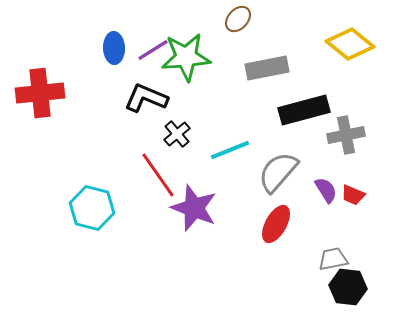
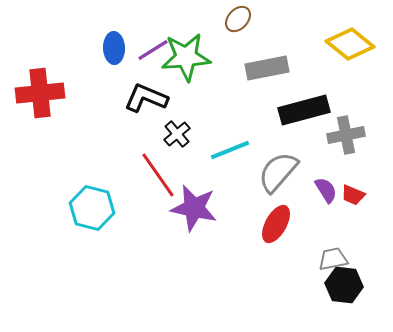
purple star: rotated 9 degrees counterclockwise
black hexagon: moved 4 px left, 2 px up
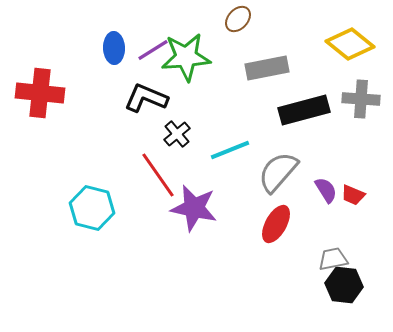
red cross: rotated 12 degrees clockwise
gray cross: moved 15 px right, 36 px up; rotated 15 degrees clockwise
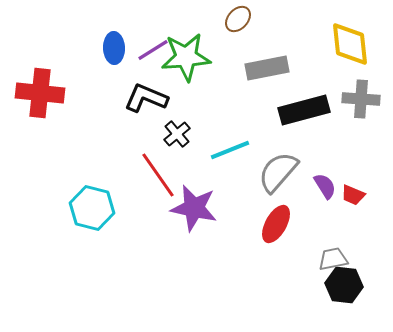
yellow diamond: rotated 45 degrees clockwise
purple semicircle: moved 1 px left, 4 px up
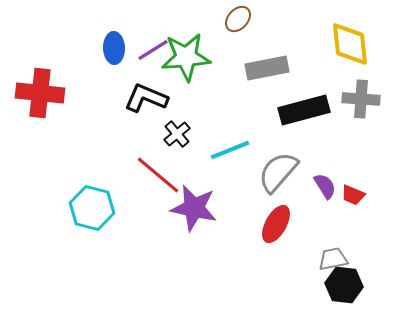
red line: rotated 15 degrees counterclockwise
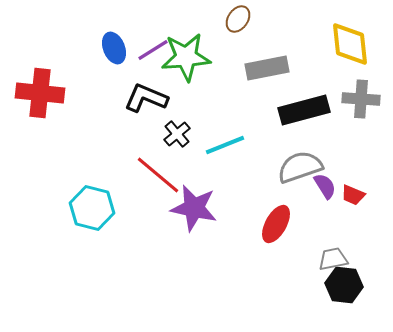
brown ellipse: rotated 8 degrees counterclockwise
blue ellipse: rotated 20 degrees counterclockwise
cyan line: moved 5 px left, 5 px up
gray semicircle: moved 22 px right, 5 px up; rotated 30 degrees clockwise
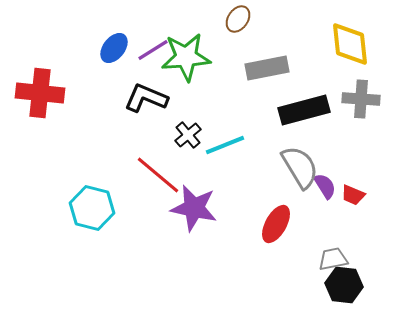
blue ellipse: rotated 60 degrees clockwise
black cross: moved 11 px right, 1 px down
gray semicircle: rotated 78 degrees clockwise
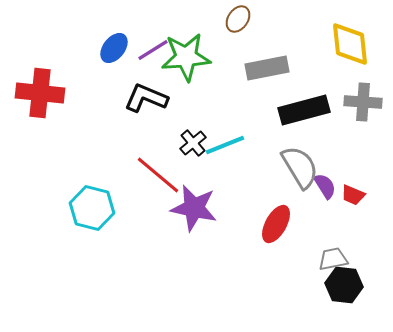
gray cross: moved 2 px right, 3 px down
black cross: moved 5 px right, 8 px down
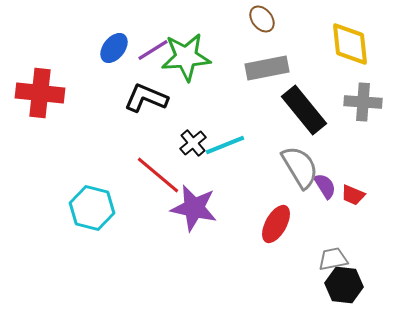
brown ellipse: moved 24 px right; rotated 72 degrees counterclockwise
black rectangle: rotated 66 degrees clockwise
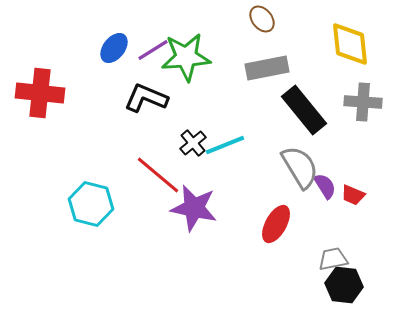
cyan hexagon: moved 1 px left, 4 px up
